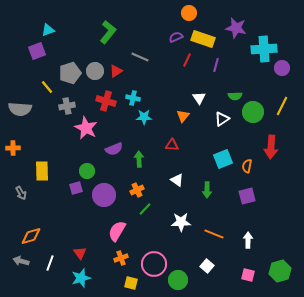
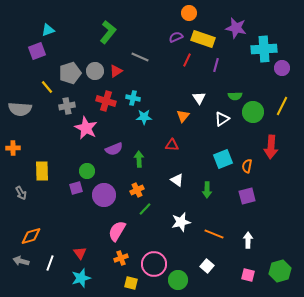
white star at (181, 222): rotated 12 degrees counterclockwise
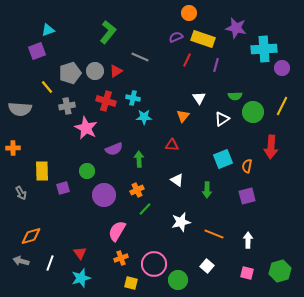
purple square at (76, 188): moved 13 px left
pink square at (248, 275): moved 1 px left, 2 px up
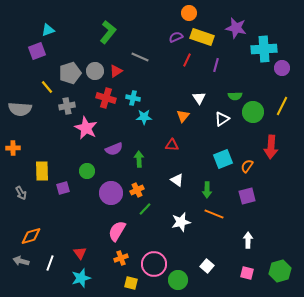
yellow rectangle at (203, 39): moved 1 px left, 2 px up
red cross at (106, 101): moved 3 px up
orange semicircle at (247, 166): rotated 24 degrees clockwise
purple circle at (104, 195): moved 7 px right, 2 px up
orange line at (214, 234): moved 20 px up
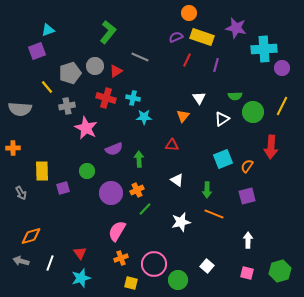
gray circle at (95, 71): moved 5 px up
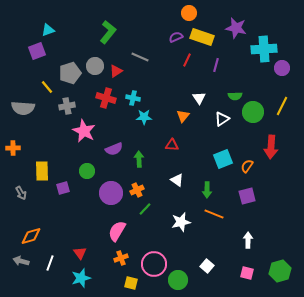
gray semicircle at (20, 109): moved 3 px right, 1 px up
pink star at (86, 128): moved 2 px left, 3 px down
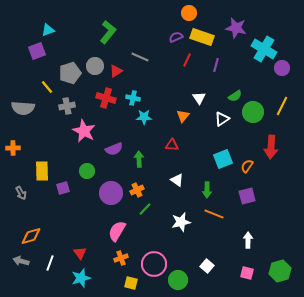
cyan cross at (264, 49): rotated 35 degrees clockwise
green semicircle at (235, 96): rotated 32 degrees counterclockwise
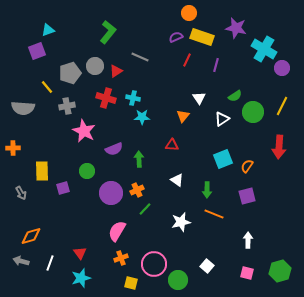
cyan star at (144, 117): moved 2 px left
red arrow at (271, 147): moved 8 px right
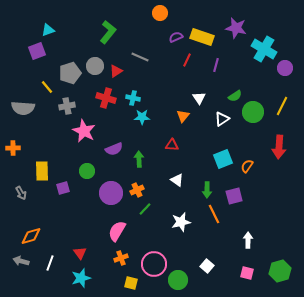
orange circle at (189, 13): moved 29 px left
purple circle at (282, 68): moved 3 px right
purple square at (247, 196): moved 13 px left
orange line at (214, 214): rotated 42 degrees clockwise
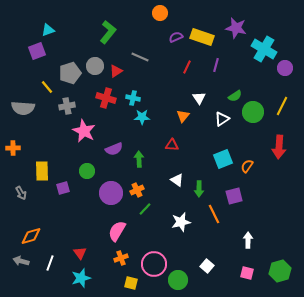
red line at (187, 60): moved 7 px down
green arrow at (207, 190): moved 8 px left, 1 px up
